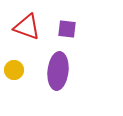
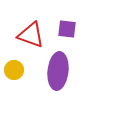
red triangle: moved 4 px right, 8 px down
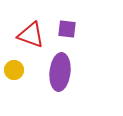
purple ellipse: moved 2 px right, 1 px down
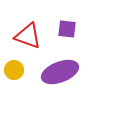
red triangle: moved 3 px left, 1 px down
purple ellipse: rotated 63 degrees clockwise
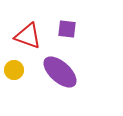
purple ellipse: rotated 63 degrees clockwise
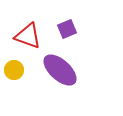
purple square: rotated 30 degrees counterclockwise
purple ellipse: moved 2 px up
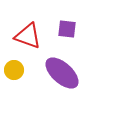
purple square: rotated 30 degrees clockwise
purple ellipse: moved 2 px right, 3 px down
